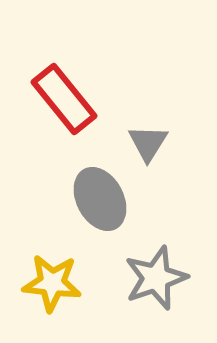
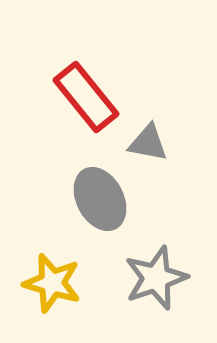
red rectangle: moved 22 px right, 2 px up
gray triangle: rotated 51 degrees counterclockwise
yellow star: rotated 10 degrees clockwise
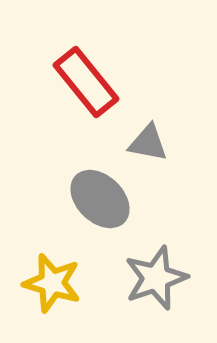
red rectangle: moved 15 px up
gray ellipse: rotated 18 degrees counterclockwise
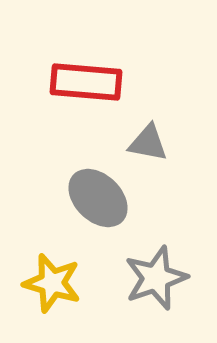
red rectangle: rotated 46 degrees counterclockwise
gray ellipse: moved 2 px left, 1 px up
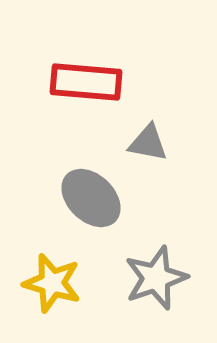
gray ellipse: moved 7 px left
